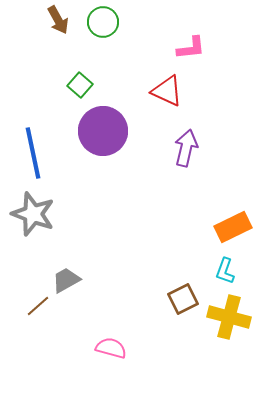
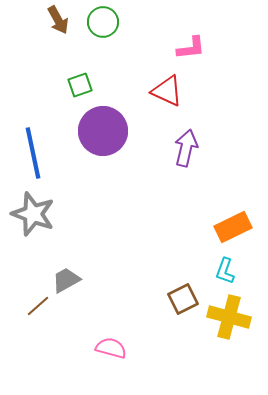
green square: rotated 30 degrees clockwise
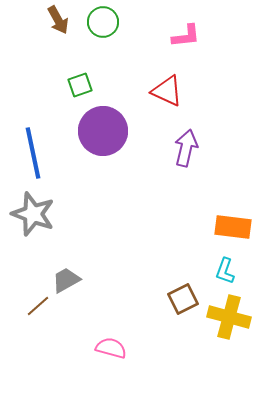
pink L-shape: moved 5 px left, 12 px up
orange rectangle: rotated 33 degrees clockwise
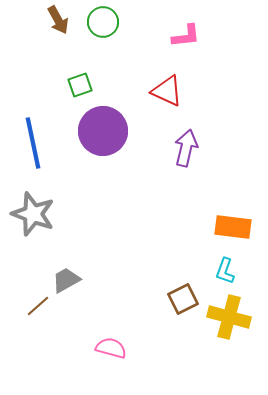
blue line: moved 10 px up
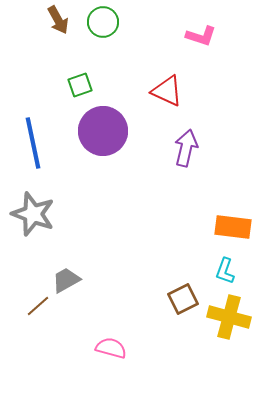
pink L-shape: moved 15 px right; rotated 24 degrees clockwise
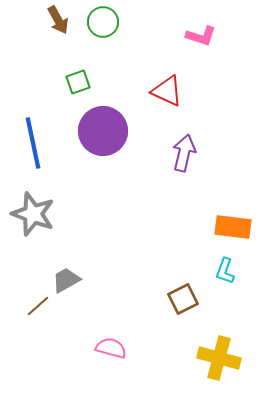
green square: moved 2 px left, 3 px up
purple arrow: moved 2 px left, 5 px down
yellow cross: moved 10 px left, 41 px down
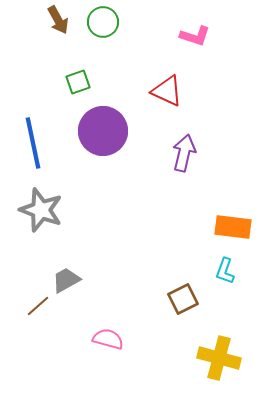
pink L-shape: moved 6 px left
gray star: moved 8 px right, 4 px up
pink semicircle: moved 3 px left, 9 px up
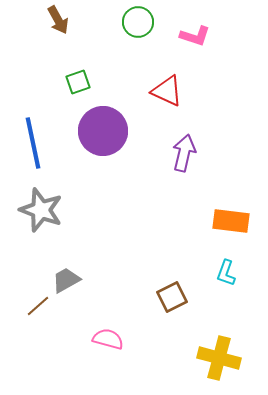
green circle: moved 35 px right
orange rectangle: moved 2 px left, 6 px up
cyan L-shape: moved 1 px right, 2 px down
brown square: moved 11 px left, 2 px up
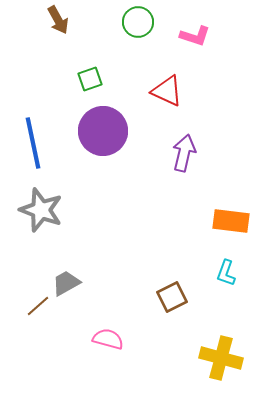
green square: moved 12 px right, 3 px up
gray trapezoid: moved 3 px down
yellow cross: moved 2 px right
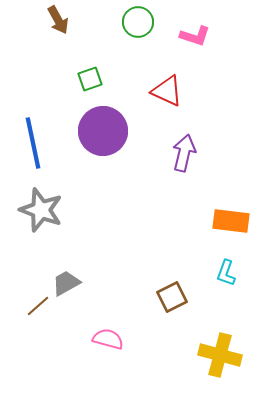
yellow cross: moved 1 px left, 3 px up
